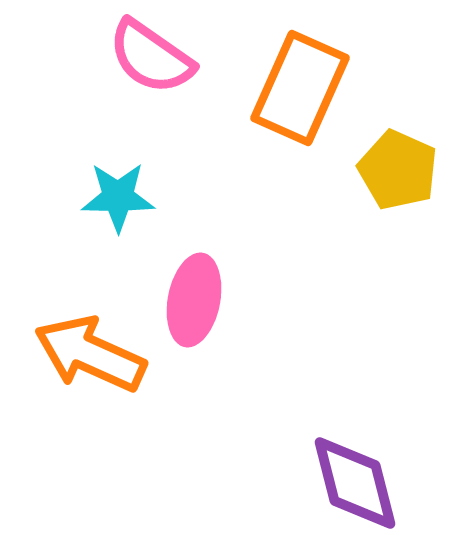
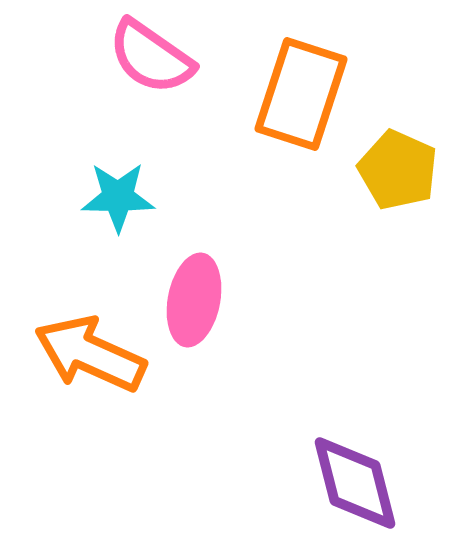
orange rectangle: moved 1 px right, 6 px down; rotated 6 degrees counterclockwise
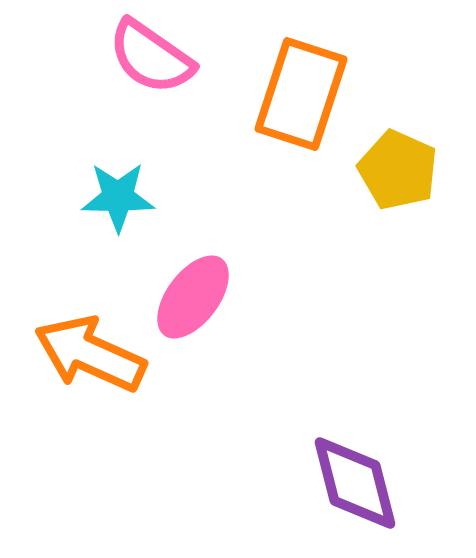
pink ellipse: moved 1 px left, 3 px up; rotated 26 degrees clockwise
